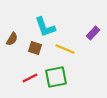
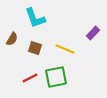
cyan L-shape: moved 10 px left, 9 px up
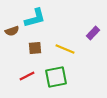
cyan L-shape: rotated 85 degrees counterclockwise
brown semicircle: moved 8 px up; rotated 40 degrees clockwise
brown square: rotated 24 degrees counterclockwise
red line: moved 3 px left, 2 px up
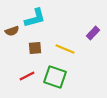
green square: moved 1 px left; rotated 30 degrees clockwise
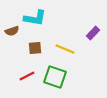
cyan L-shape: rotated 25 degrees clockwise
